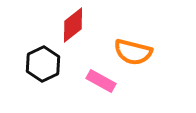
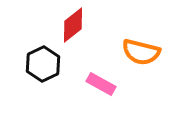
orange semicircle: moved 8 px right
pink rectangle: moved 3 px down
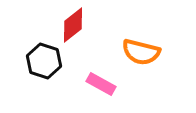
black hexagon: moved 1 px right, 3 px up; rotated 16 degrees counterclockwise
